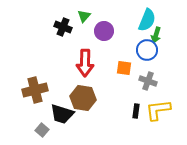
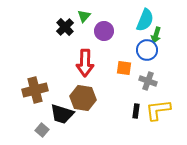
cyan semicircle: moved 2 px left
black cross: moved 2 px right; rotated 24 degrees clockwise
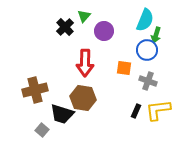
black rectangle: rotated 16 degrees clockwise
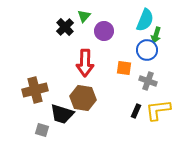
gray square: rotated 24 degrees counterclockwise
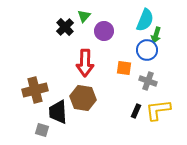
black trapezoid: moved 4 px left, 2 px up; rotated 70 degrees clockwise
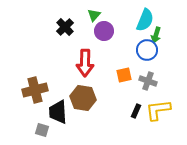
green triangle: moved 10 px right, 1 px up
orange square: moved 7 px down; rotated 21 degrees counterclockwise
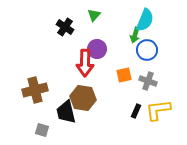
black cross: rotated 12 degrees counterclockwise
purple circle: moved 7 px left, 18 px down
green arrow: moved 21 px left
black trapezoid: moved 8 px right; rotated 10 degrees counterclockwise
